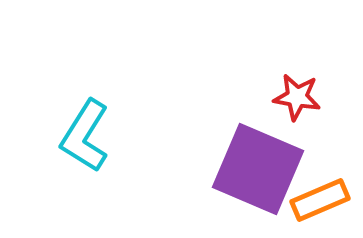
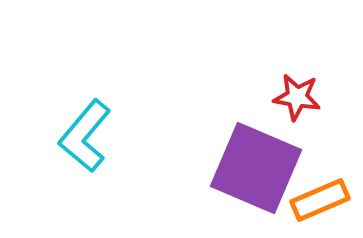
cyan L-shape: rotated 8 degrees clockwise
purple square: moved 2 px left, 1 px up
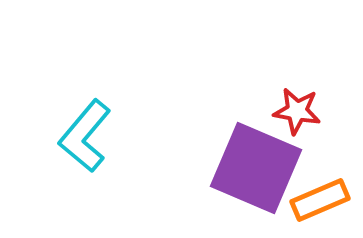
red star: moved 14 px down
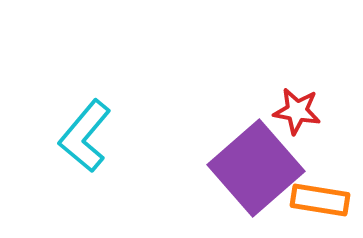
purple square: rotated 26 degrees clockwise
orange rectangle: rotated 32 degrees clockwise
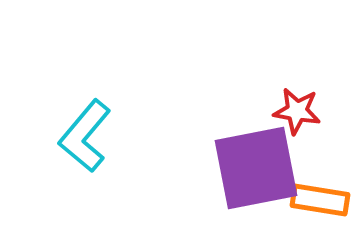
purple square: rotated 30 degrees clockwise
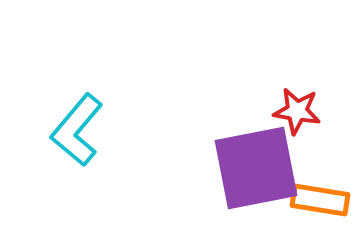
cyan L-shape: moved 8 px left, 6 px up
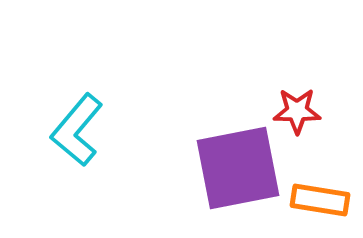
red star: rotated 9 degrees counterclockwise
purple square: moved 18 px left
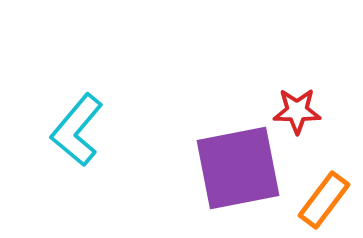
orange rectangle: moved 4 px right; rotated 62 degrees counterclockwise
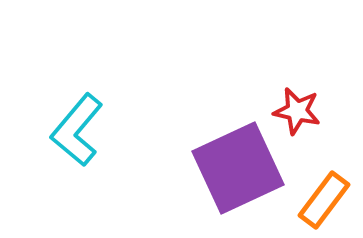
red star: rotated 12 degrees clockwise
purple square: rotated 14 degrees counterclockwise
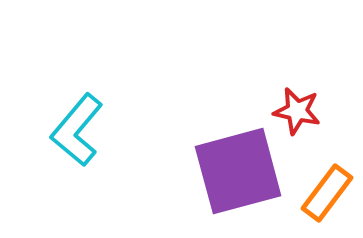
purple square: moved 3 px down; rotated 10 degrees clockwise
orange rectangle: moved 3 px right, 7 px up
